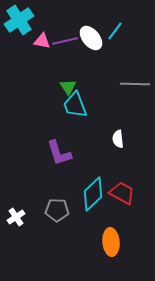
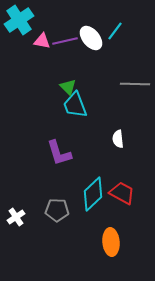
green triangle: rotated 12 degrees counterclockwise
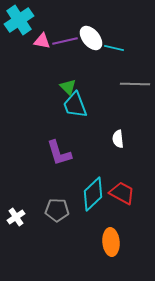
cyan line: moved 1 px left, 17 px down; rotated 66 degrees clockwise
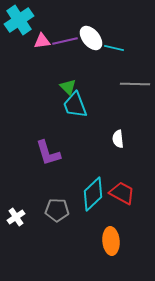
pink triangle: rotated 18 degrees counterclockwise
purple L-shape: moved 11 px left
orange ellipse: moved 1 px up
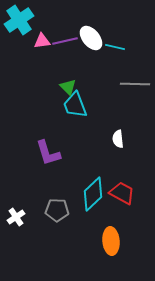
cyan line: moved 1 px right, 1 px up
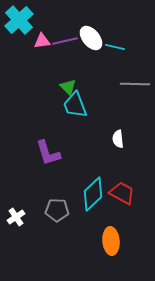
cyan cross: rotated 8 degrees counterclockwise
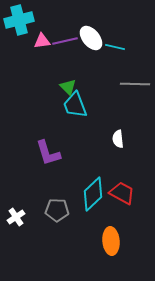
cyan cross: rotated 28 degrees clockwise
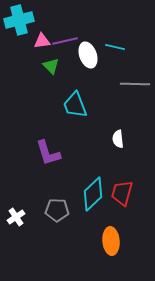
white ellipse: moved 3 px left, 17 px down; rotated 20 degrees clockwise
green triangle: moved 17 px left, 21 px up
red trapezoid: rotated 104 degrees counterclockwise
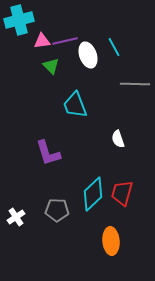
cyan line: moved 1 px left; rotated 48 degrees clockwise
white semicircle: rotated 12 degrees counterclockwise
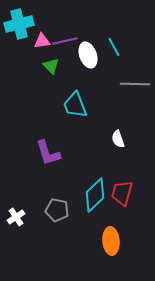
cyan cross: moved 4 px down
cyan diamond: moved 2 px right, 1 px down
gray pentagon: rotated 10 degrees clockwise
